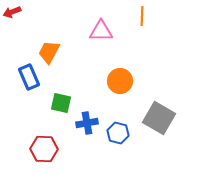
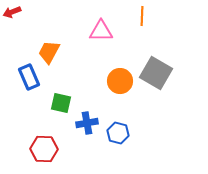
gray square: moved 3 px left, 45 px up
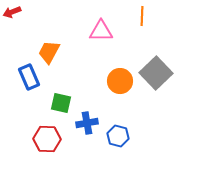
gray square: rotated 16 degrees clockwise
blue hexagon: moved 3 px down
red hexagon: moved 3 px right, 10 px up
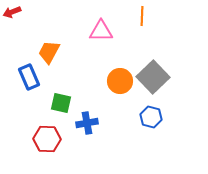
gray square: moved 3 px left, 4 px down
blue hexagon: moved 33 px right, 19 px up
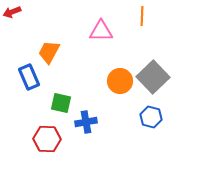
blue cross: moved 1 px left, 1 px up
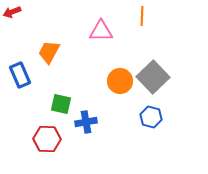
blue rectangle: moved 9 px left, 2 px up
green square: moved 1 px down
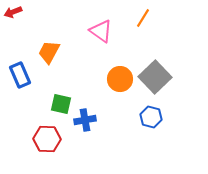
red arrow: moved 1 px right
orange line: moved 1 px right, 2 px down; rotated 30 degrees clockwise
pink triangle: rotated 35 degrees clockwise
gray square: moved 2 px right
orange circle: moved 2 px up
blue cross: moved 1 px left, 2 px up
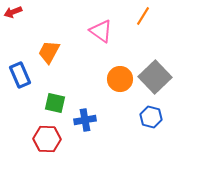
orange line: moved 2 px up
green square: moved 6 px left, 1 px up
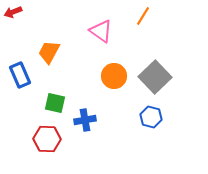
orange circle: moved 6 px left, 3 px up
